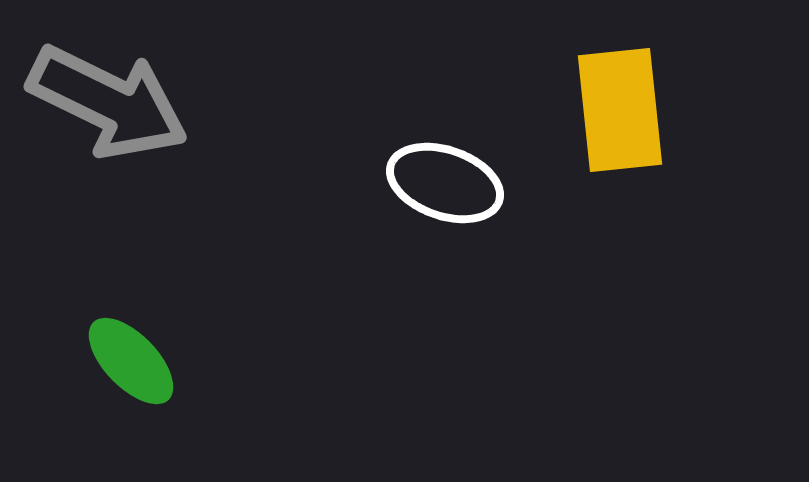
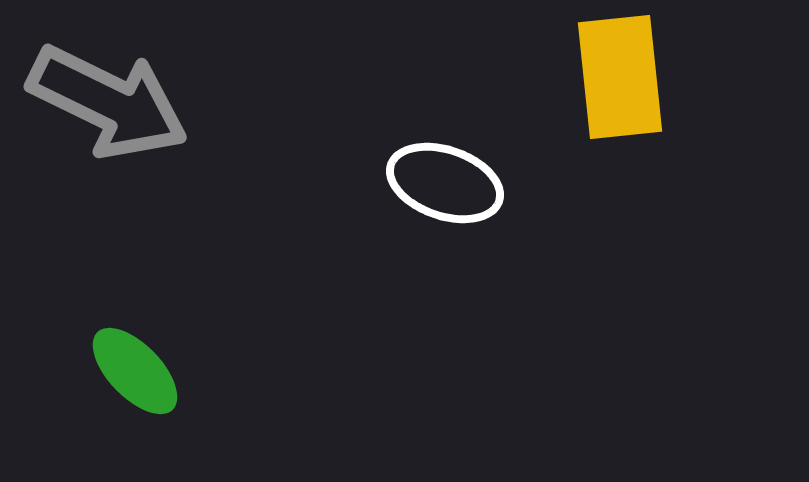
yellow rectangle: moved 33 px up
green ellipse: moved 4 px right, 10 px down
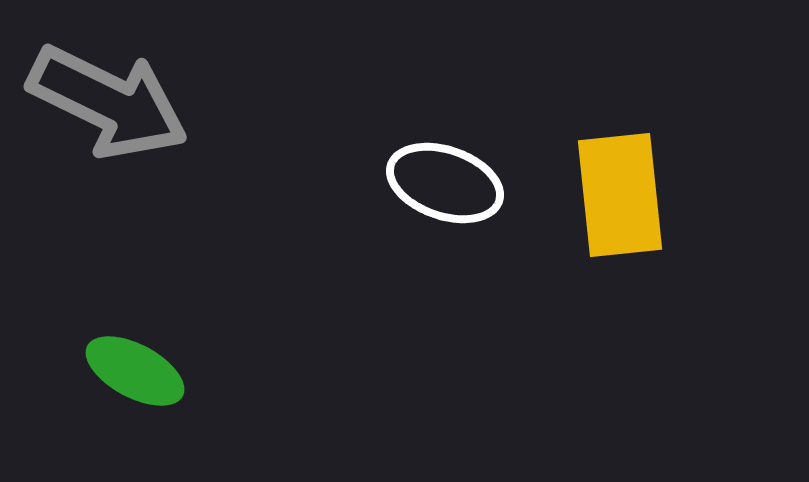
yellow rectangle: moved 118 px down
green ellipse: rotated 18 degrees counterclockwise
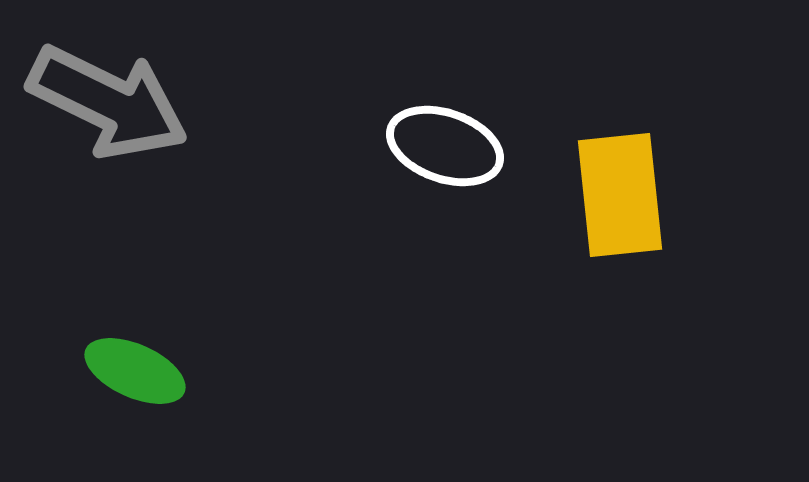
white ellipse: moved 37 px up
green ellipse: rotated 4 degrees counterclockwise
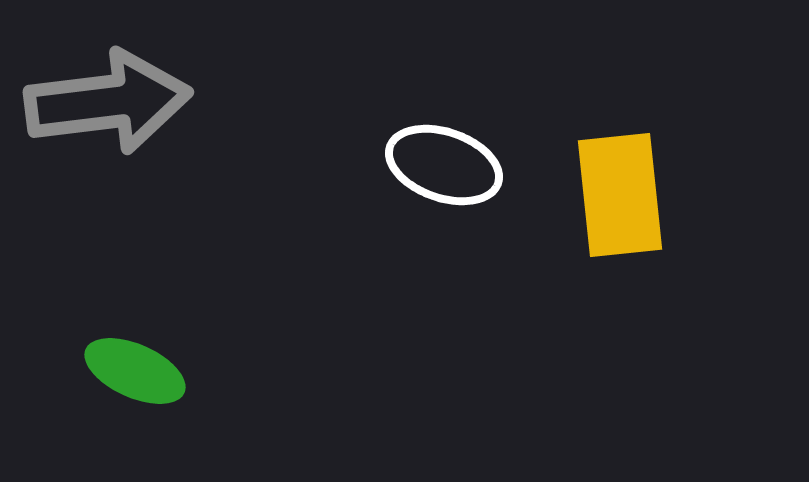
gray arrow: rotated 33 degrees counterclockwise
white ellipse: moved 1 px left, 19 px down
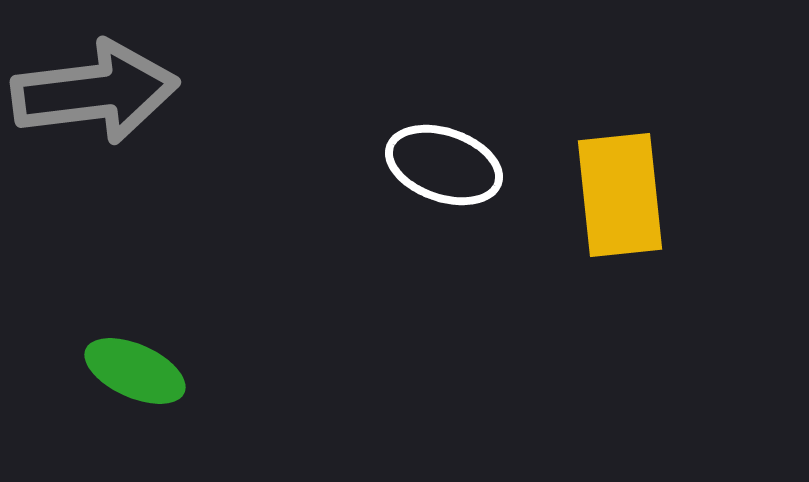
gray arrow: moved 13 px left, 10 px up
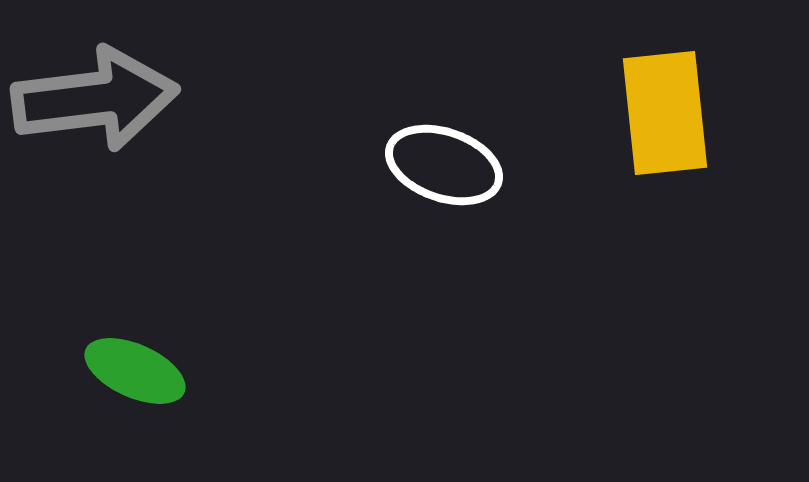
gray arrow: moved 7 px down
yellow rectangle: moved 45 px right, 82 px up
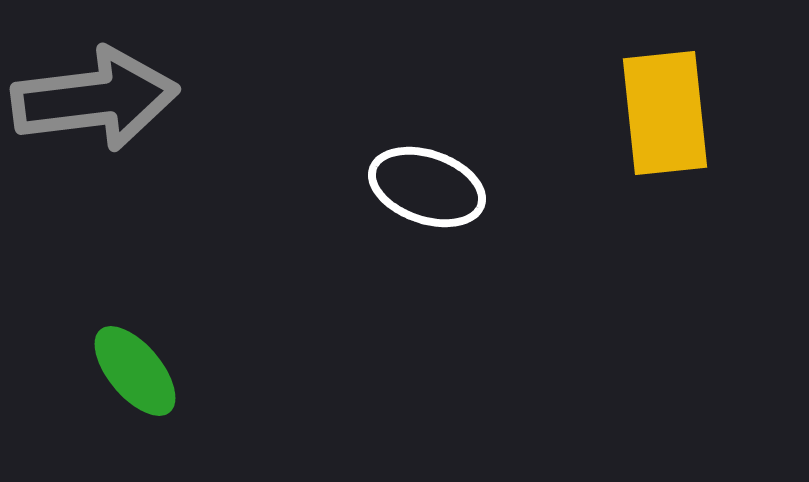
white ellipse: moved 17 px left, 22 px down
green ellipse: rotated 26 degrees clockwise
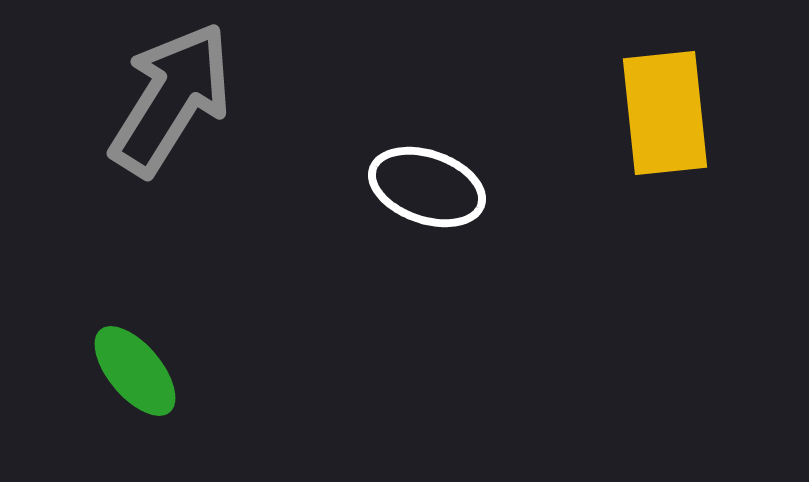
gray arrow: moved 76 px right; rotated 51 degrees counterclockwise
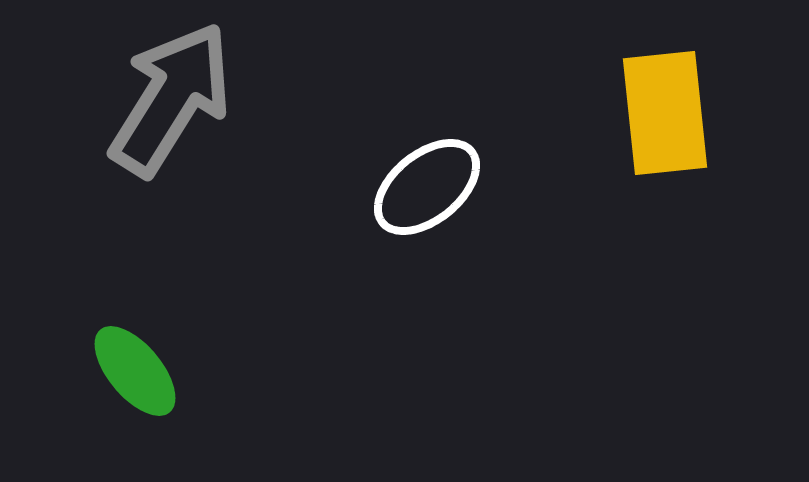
white ellipse: rotated 58 degrees counterclockwise
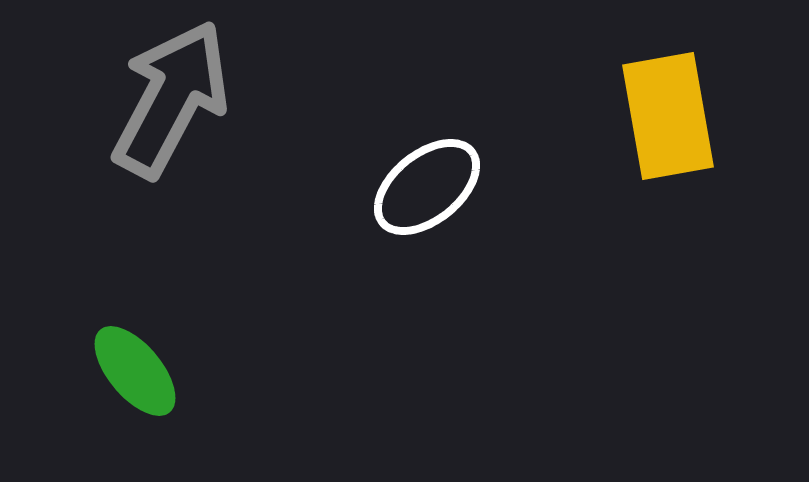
gray arrow: rotated 4 degrees counterclockwise
yellow rectangle: moved 3 px right, 3 px down; rotated 4 degrees counterclockwise
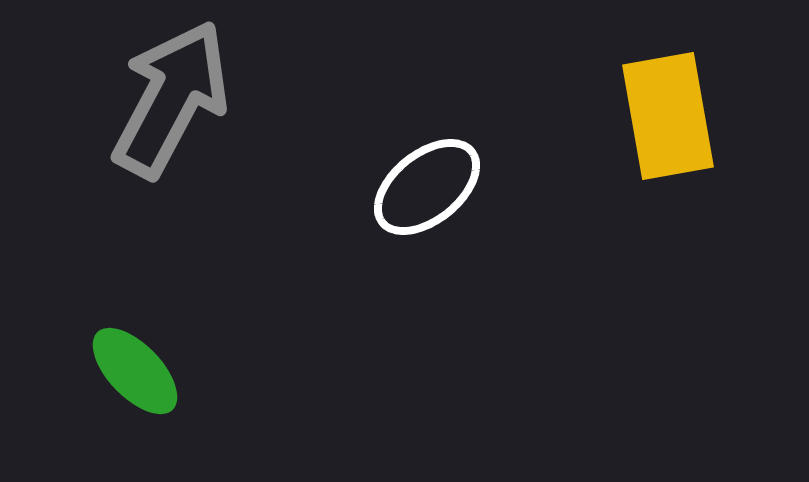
green ellipse: rotated 4 degrees counterclockwise
